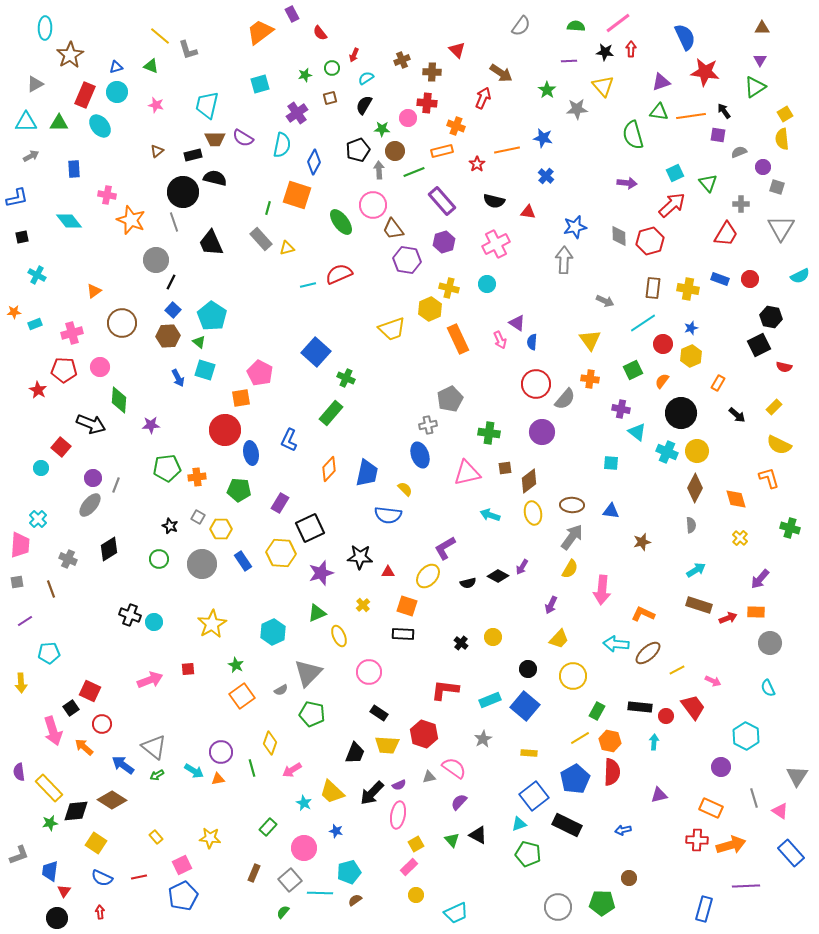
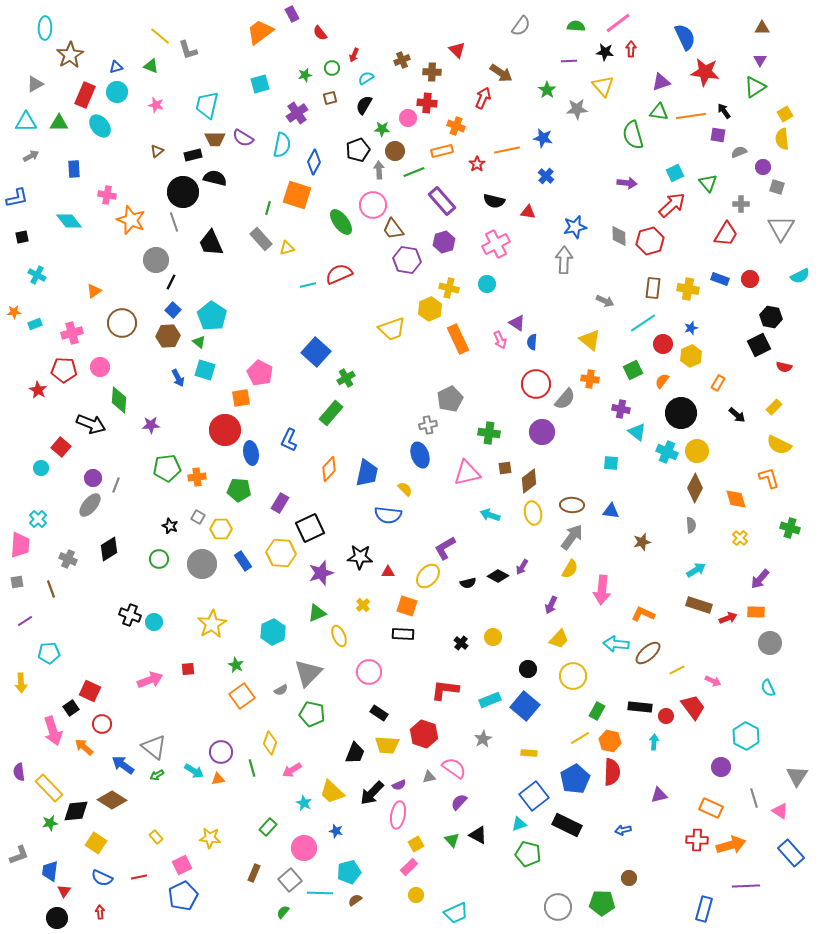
yellow triangle at (590, 340): rotated 15 degrees counterclockwise
green cross at (346, 378): rotated 36 degrees clockwise
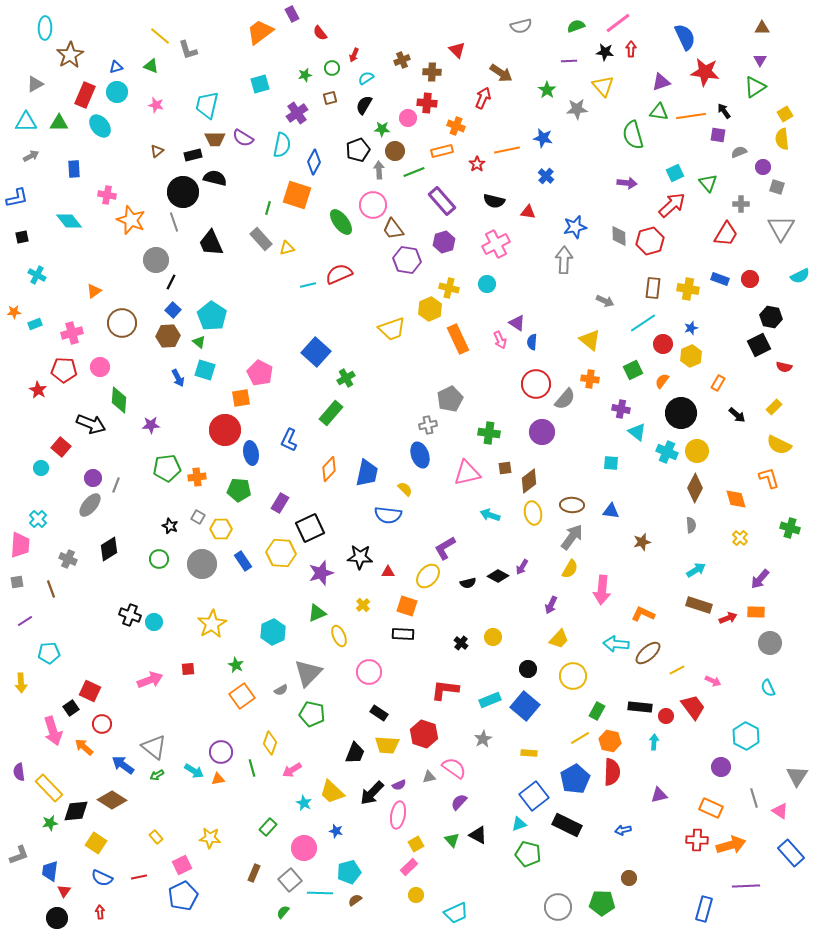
gray semicircle at (521, 26): rotated 40 degrees clockwise
green semicircle at (576, 26): rotated 24 degrees counterclockwise
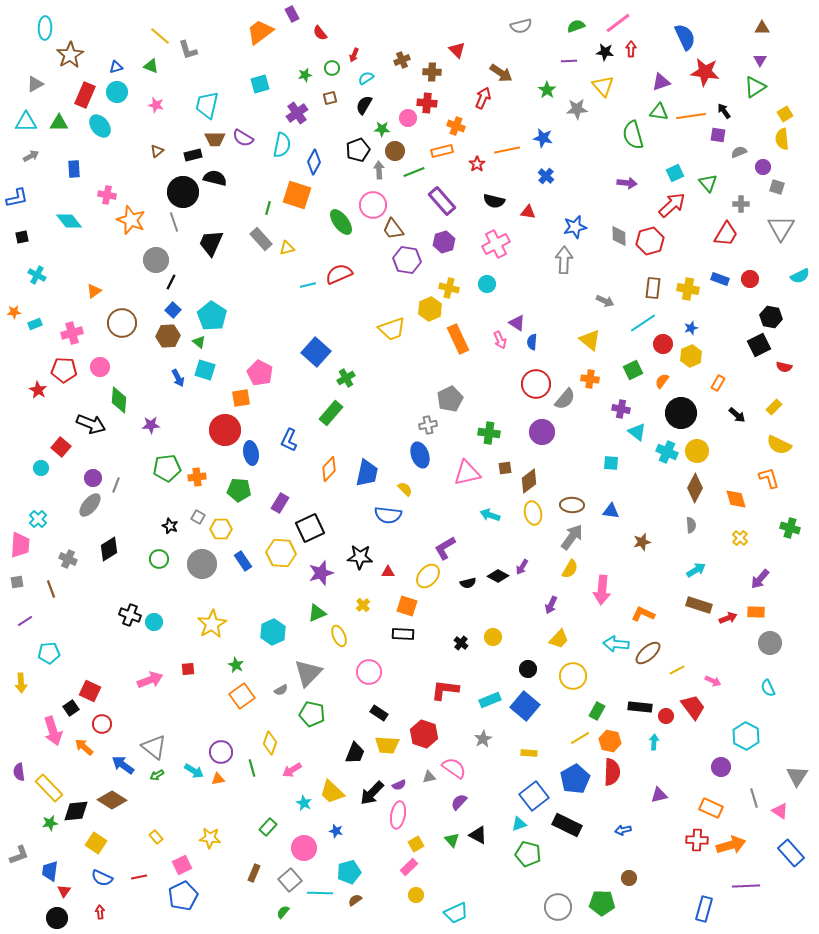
black trapezoid at (211, 243): rotated 48 degrees clockwise
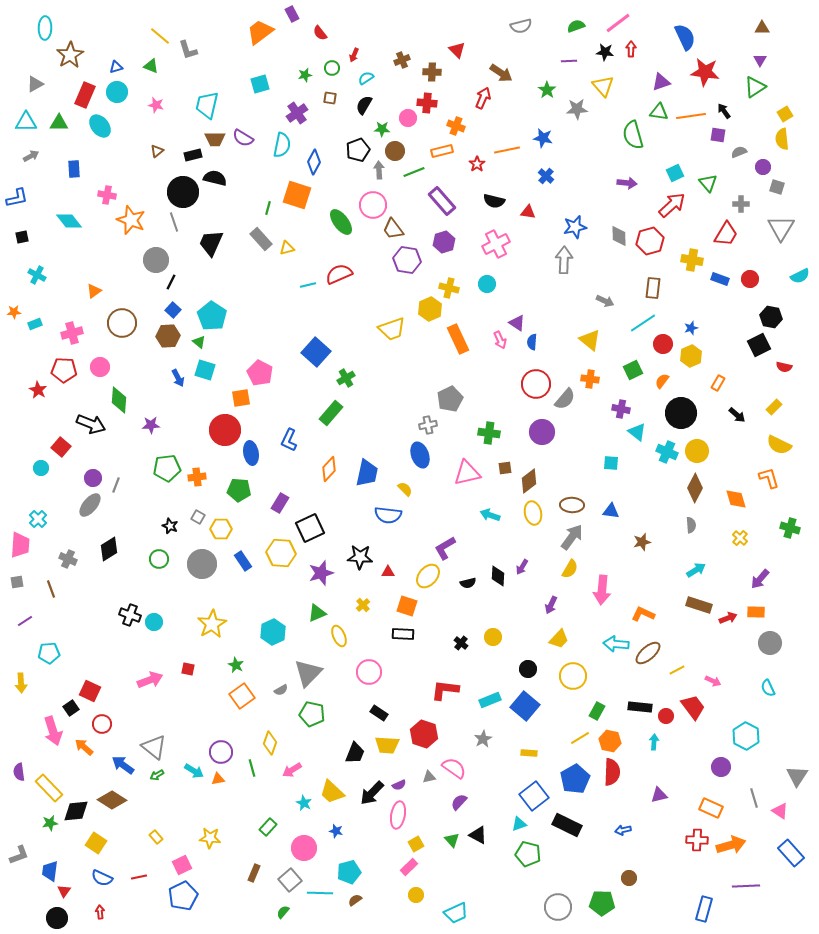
brown square at (330, 98): rotated 24 degrees clockwise
yellow cross at (688, 289): moved 4 px right, 29 px up
black diamond at (498, 576): rotated 65 degrees clockwise
red square at (188, 669): rotated 16 degrees clockwise
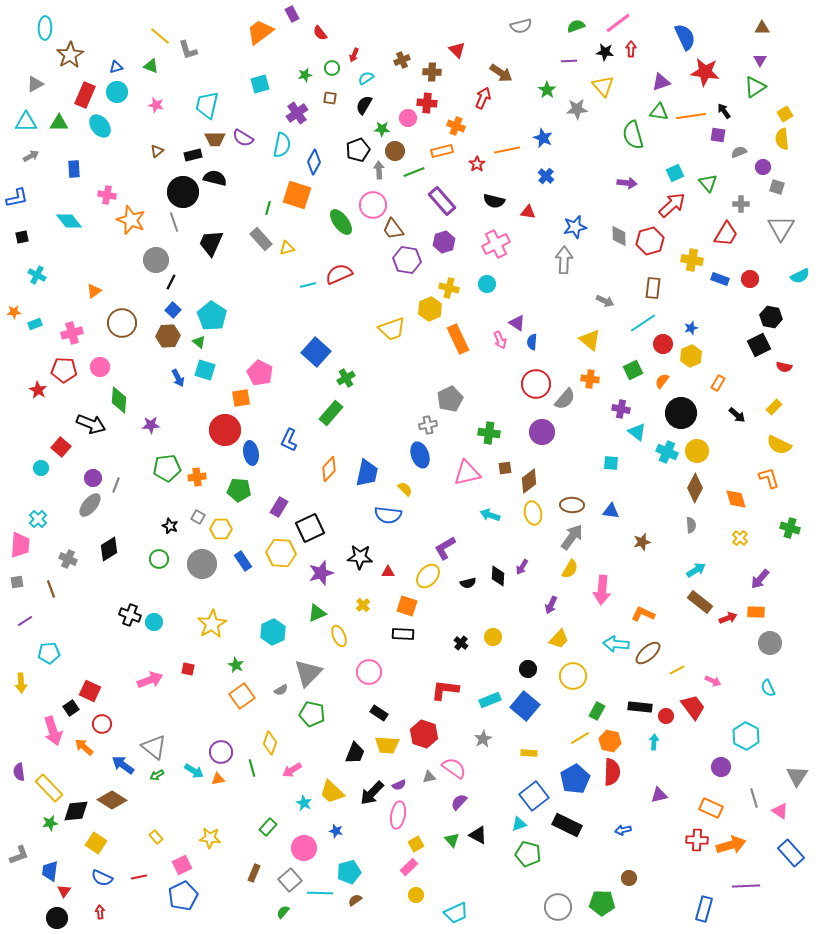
blue star at (543, 138): rotated 12 degrees clockwise
purple rectangle at (280, 503): moved 1 px left, 4 px down
brown rectangle at (699, 605): moved 1 px right, 3 px up; rotated 20 degrees clockwise
